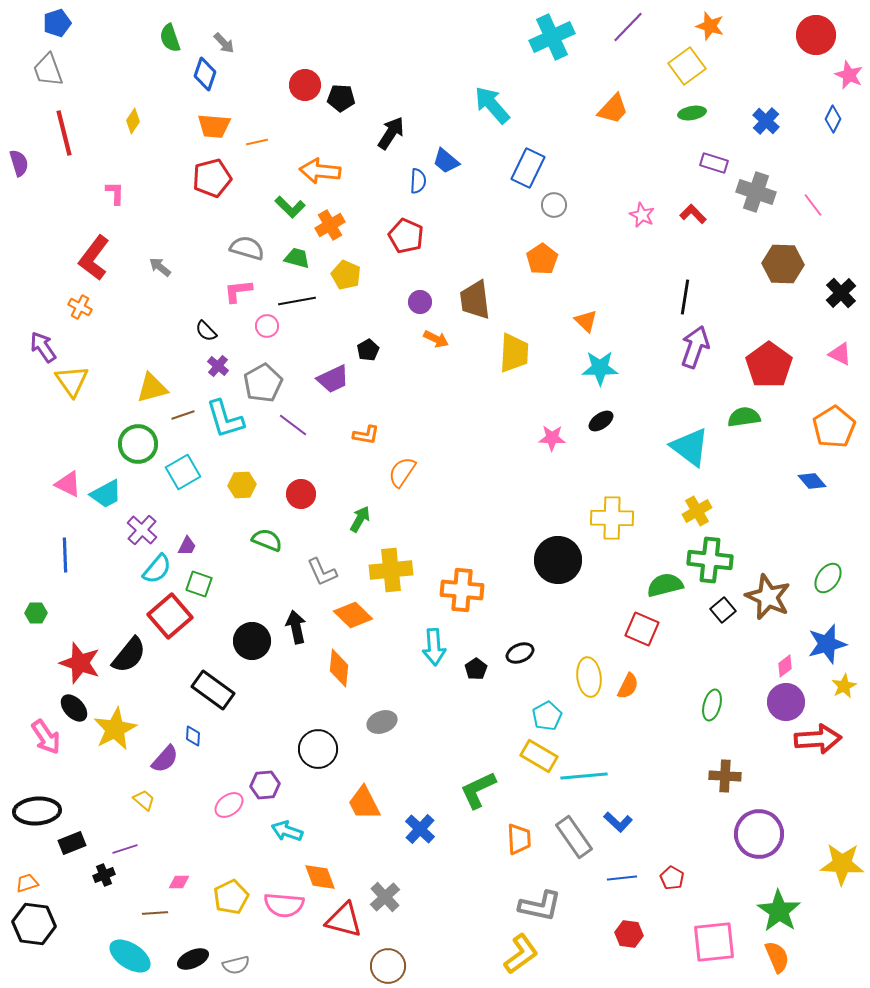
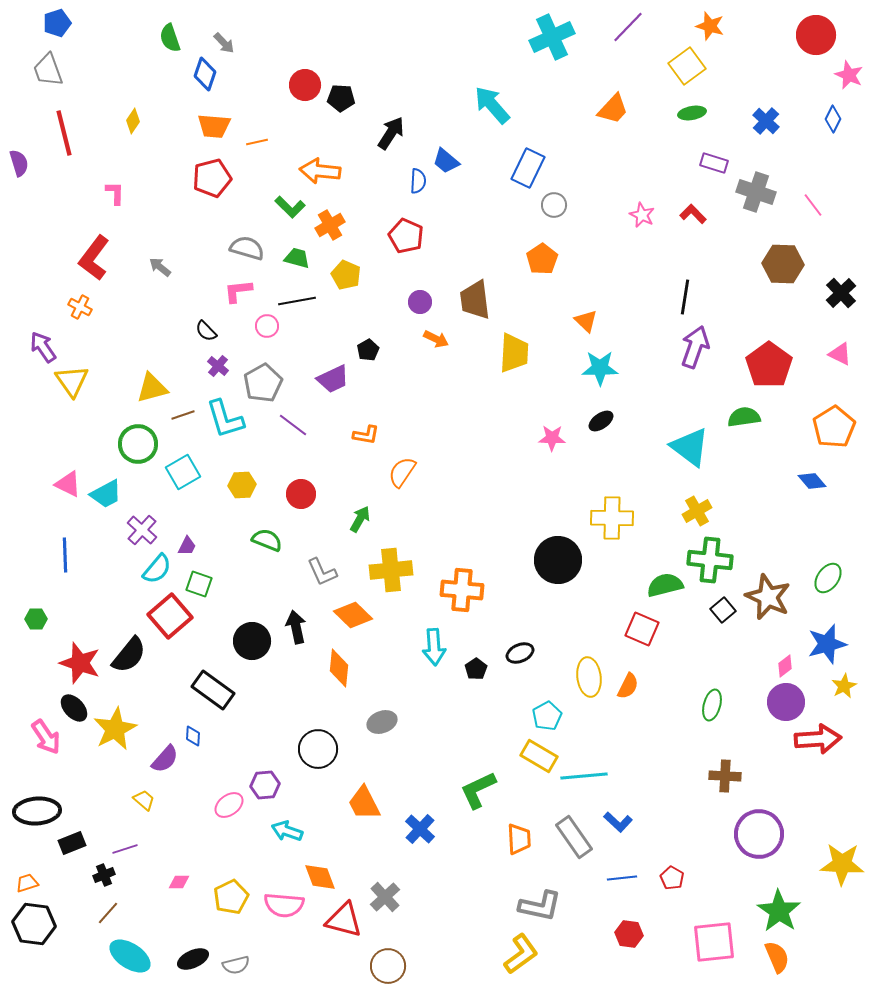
green hexagon at (36, 613): moved 6 px down
brown line at (155, 913): moved 47 px left; rotated 45 degrees counterclockwise
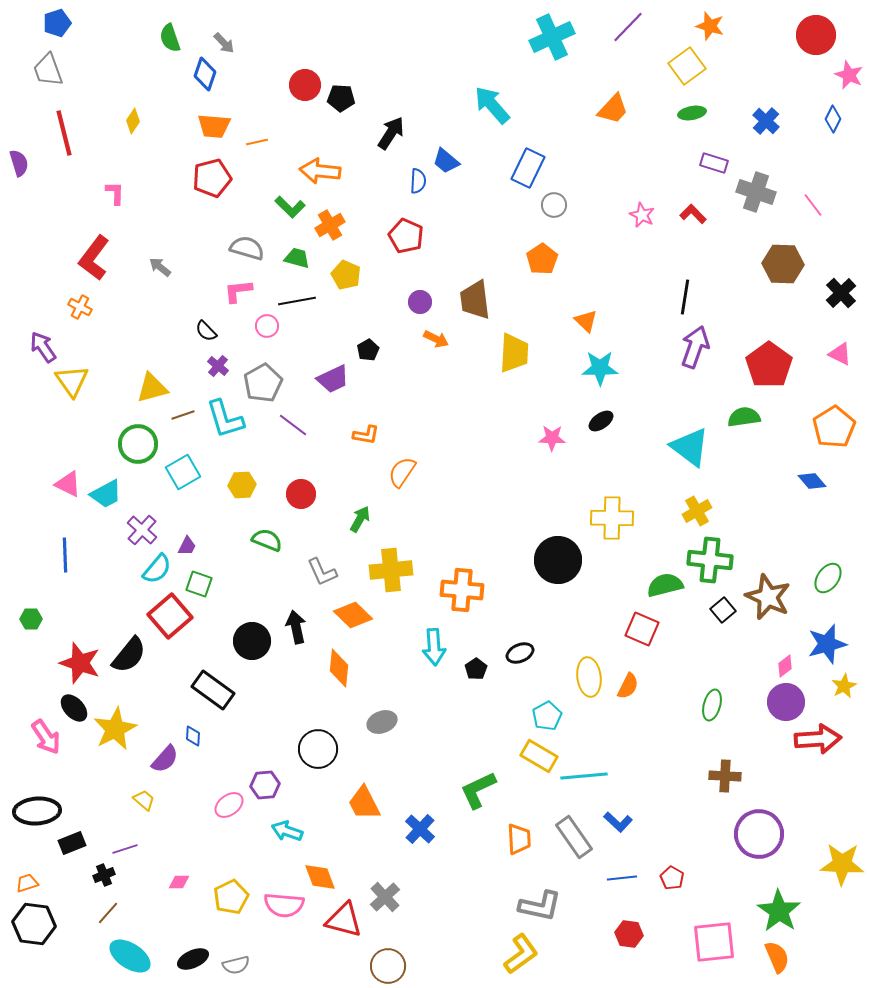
green hexagon at (36, 619): moved 5 px left
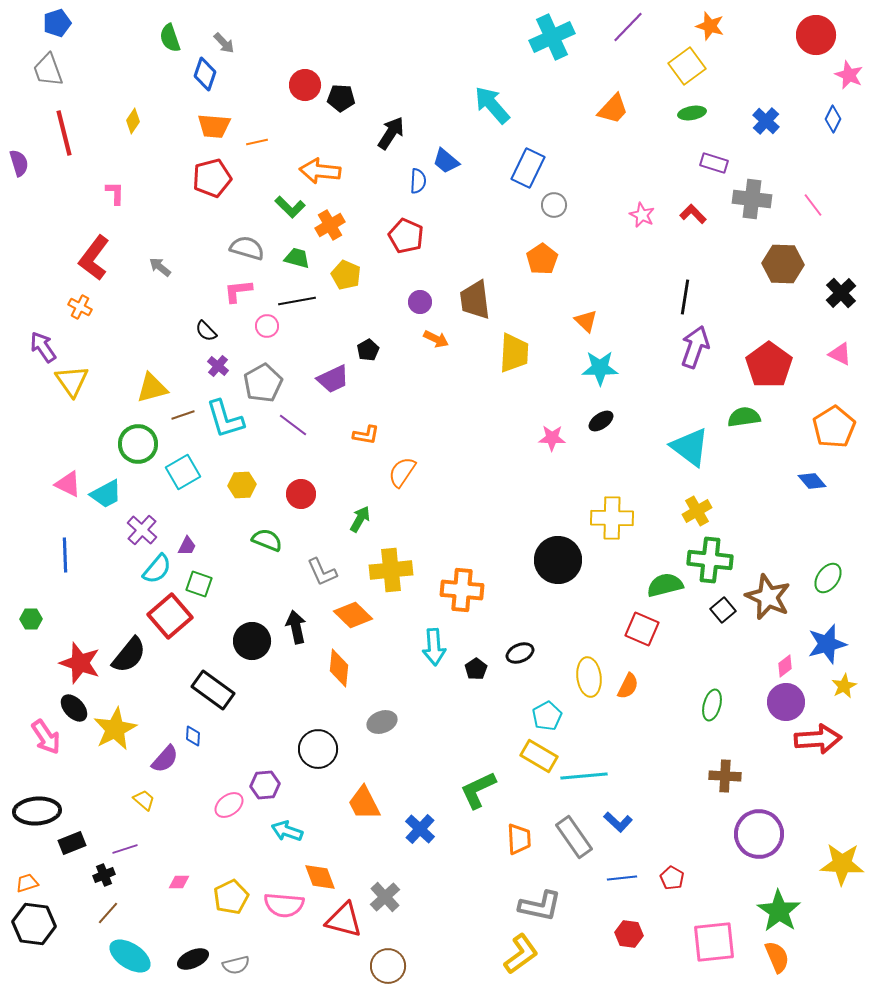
gray cross at (756, 192): moved 4 px left, 7 px down; rotated 12 degrees counterclockwise
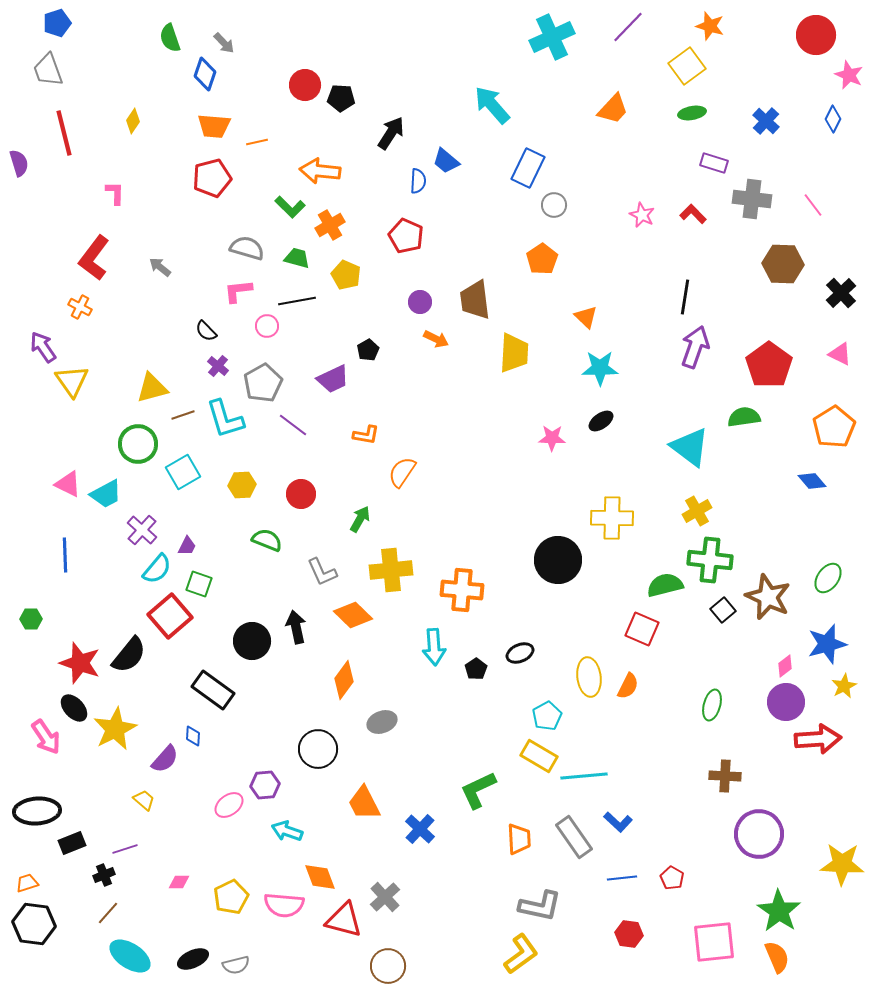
orange triangle at (586, 321): moved 4 px up
orange diamond at (339, 668): moved 5 px right, 12 px down; rotated 30 degrees clockwise
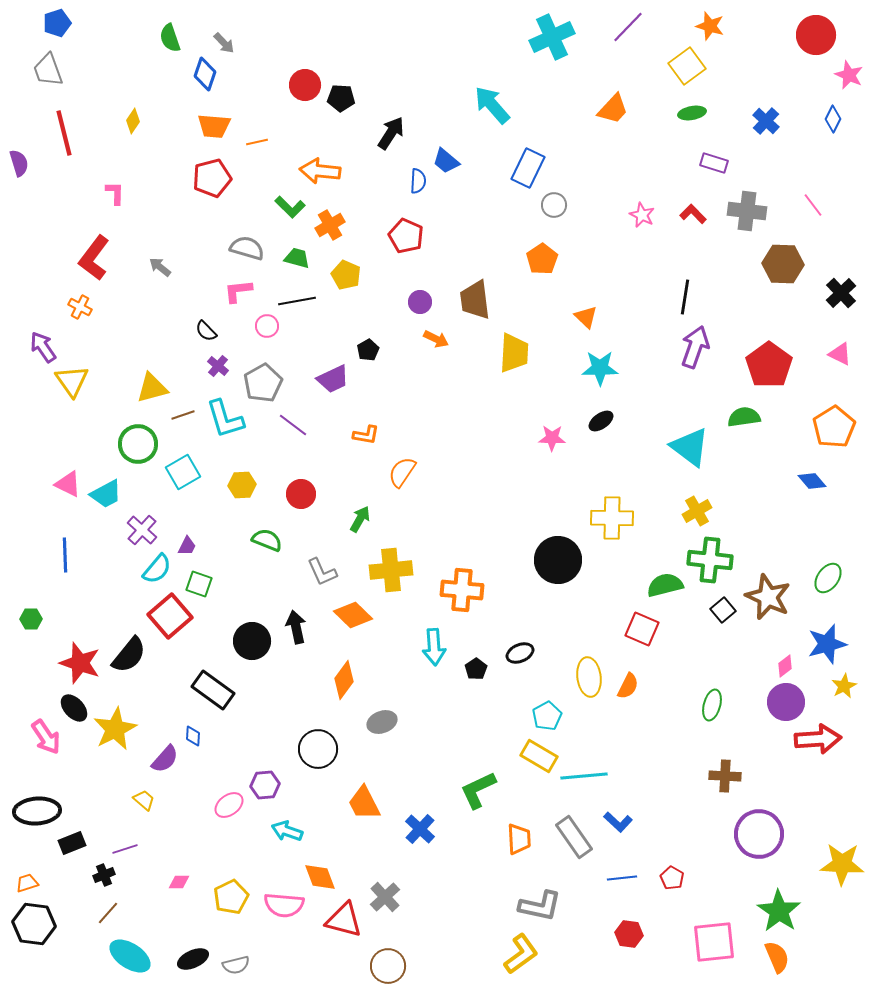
gray cross at (752, 199): moved 5 px left, 12 px down
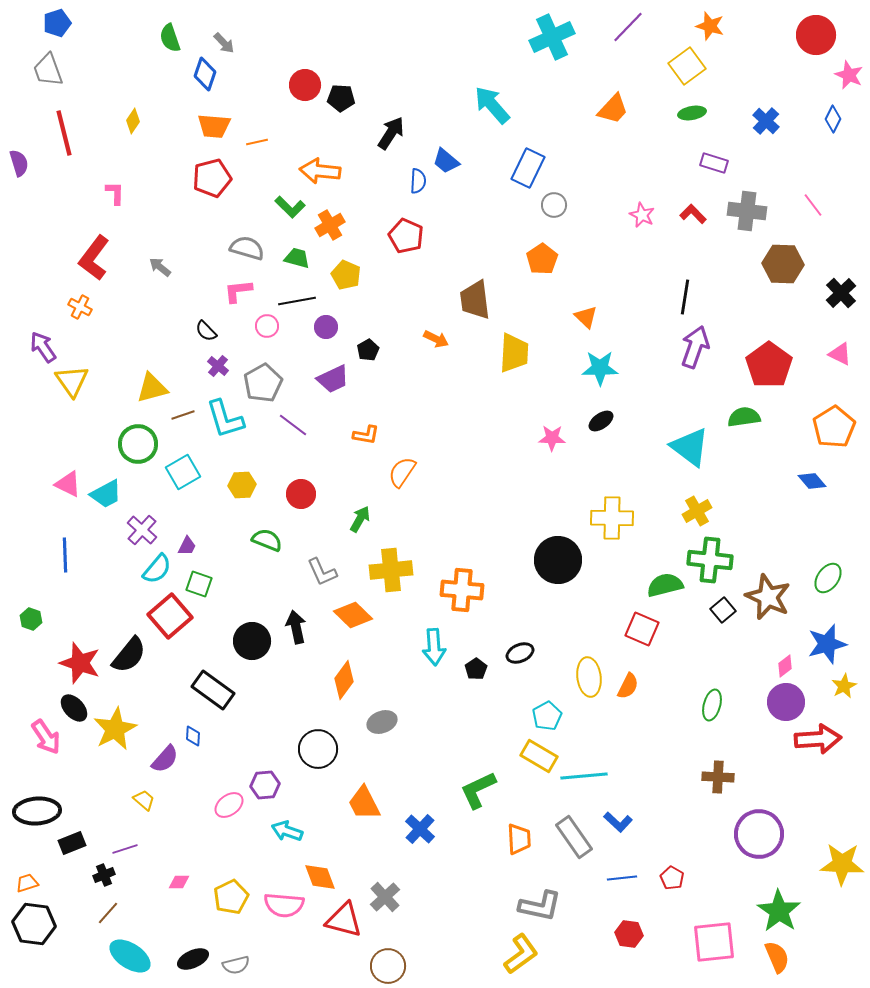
purple circle at (420, 302): moved 94 px left, 25 px down
green hexagon at (31, 619): rotated 20 degrees clockwise
brown cross at (725, 776): moved 7 px left, 1 px down
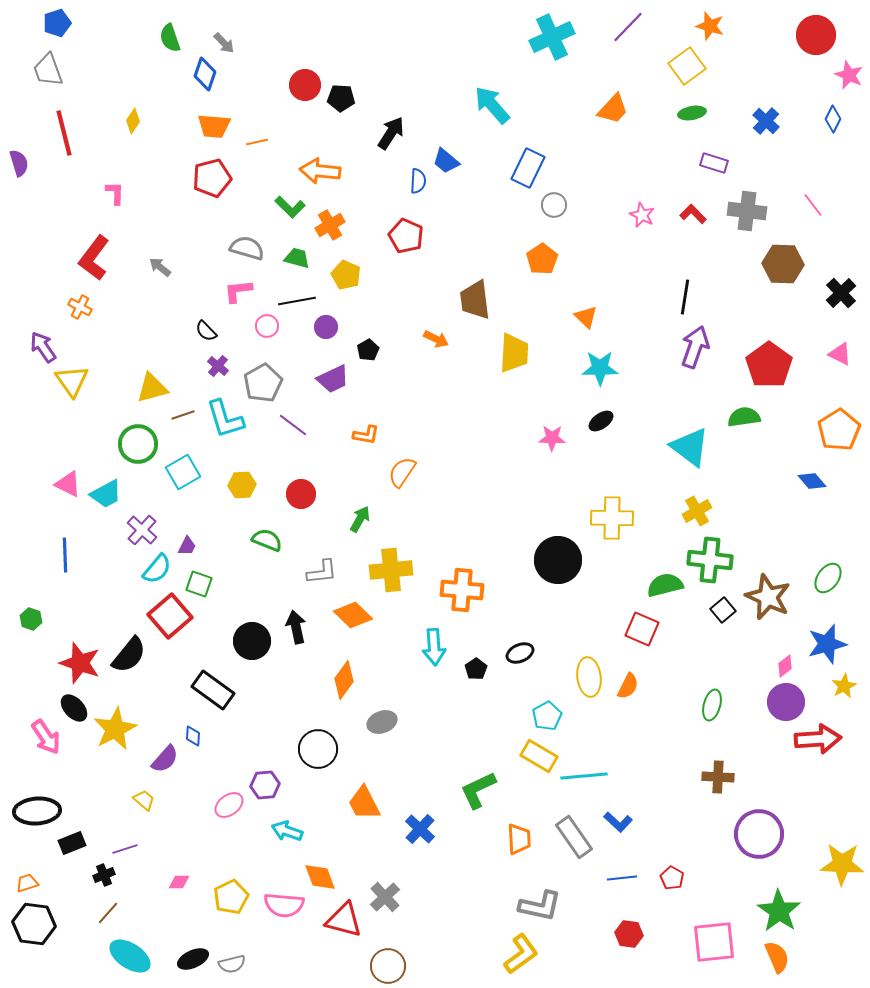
orange pentagon at (834, 427): moved 5 px right, 3 px down
gray L-shape at (322, 572): rotated 72 degrees counterclockwise
gray semicircle at (236, 965): moved 4 px left, 1 px up
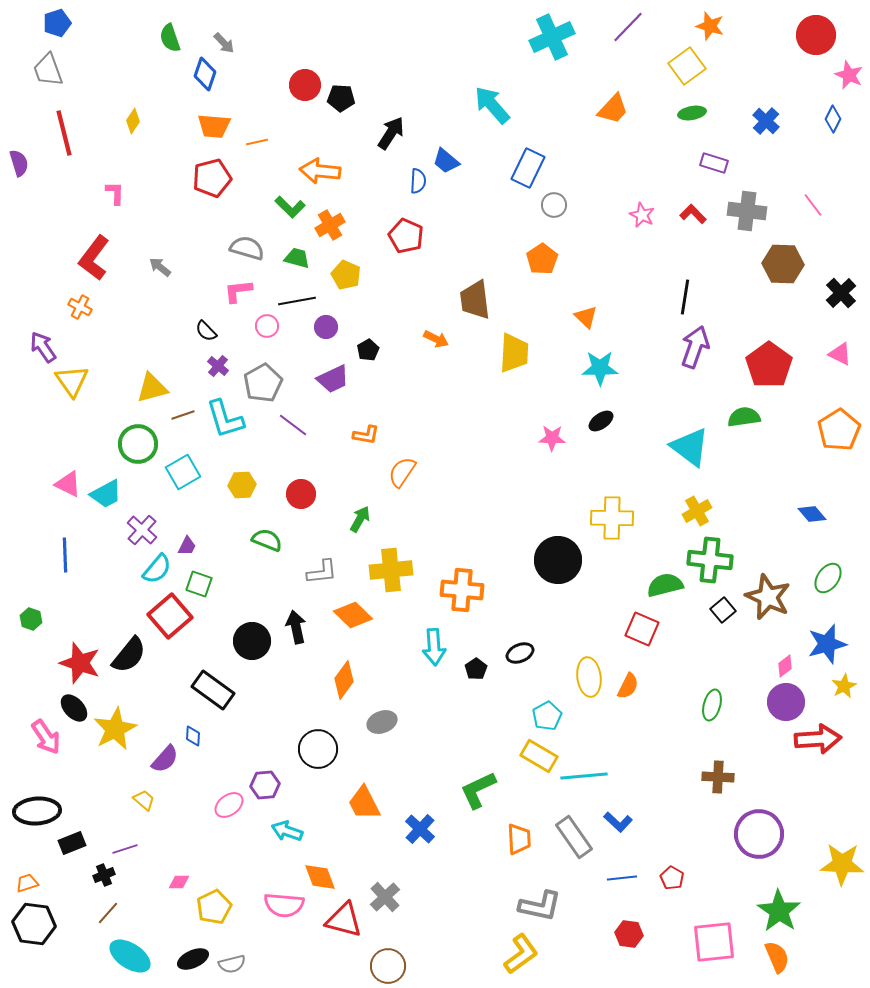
blue diamond at (812, 481): moved 33 px down
yellow pentagon at (231, 897): moved 17 px left, 10 px down
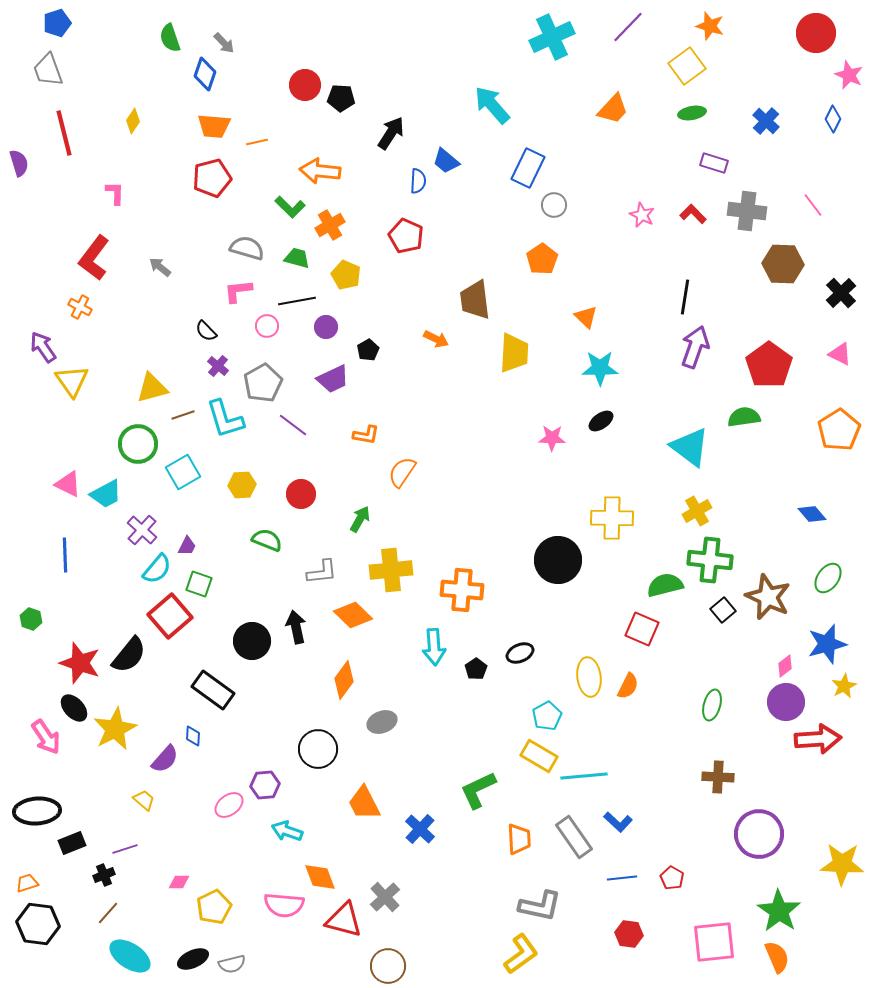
red circle at (816, 35): moved 2 px up
black hexagon at (34, 924): moved 4 px right
